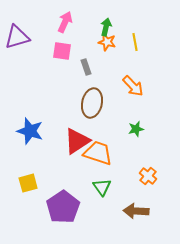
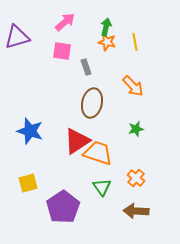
pink arrow: rotated 25 degrees clockwise
orange cross: moved 12 px left, 2 px down
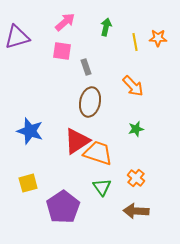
orange star: moved 51 px right, 4 px up; rotated 12 degrees counterclockwise
brown ellipse: moved 2 px left, 1 px up
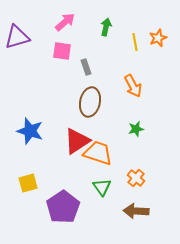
orange star: rotated 24 degrees counterclockwise
orange arrow: rotated 15 degrees clockwise
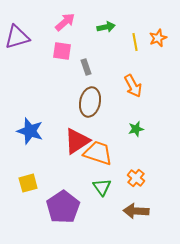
green arrow: rotated 66 degrees clockwise
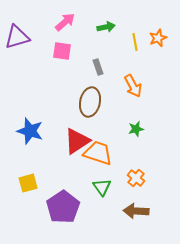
gray rectangle: moved 12 px right
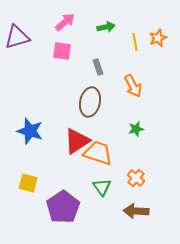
yellow square: rotated 30 degrees clockwise
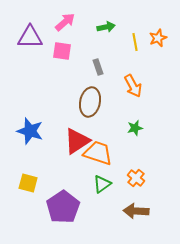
purple triangle: moved 13 px right; rotated 16 degrees clockwise
green star: moved 1 px left, 1 px up
green triangle: moved 3 px up; rotated 30 degrees clockwise
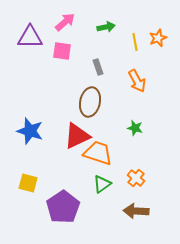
orange arrow: moved 4 px right, 5 px up
green star: rotated 28 degrees clockwise
red triangle: moved 5 px up; rotated 8 degrees clockwise
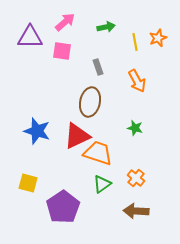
blue star: moved 7 px right
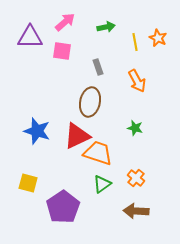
orange star: rotated 24 degrees counterclockwise
